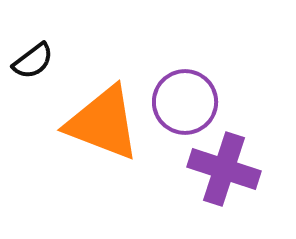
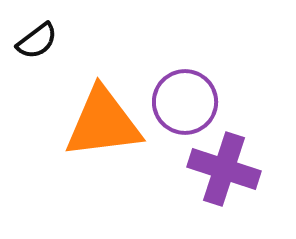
black semicircle: moved 4 px right, 20 px up
orange triangle: rotated 28 degrees counterclockwise
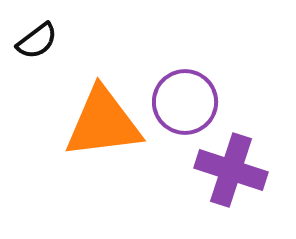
purple cross: moved 7 px right, 1 px down
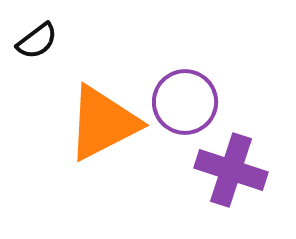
orange triangle: rotated 20 degrees counterclockwise
